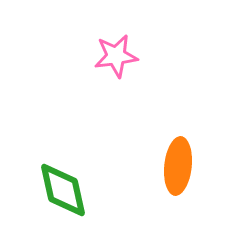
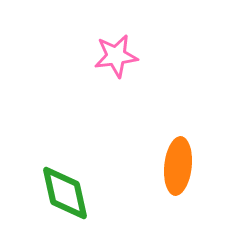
green diamond: moved 2 px right, 3 px down
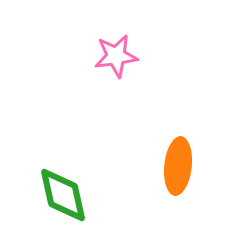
green diamond: moved 2 px left, 2 px down
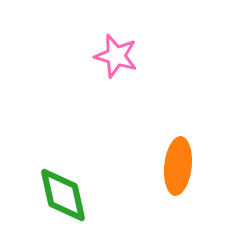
pink star: rotated 24 degrees clockwise
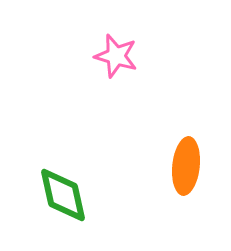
orange ellipse: moved 8 px right
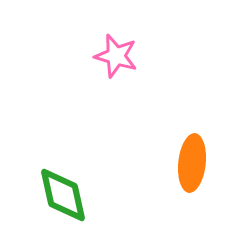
orange ellipse: moved 6 px right, 3 px up
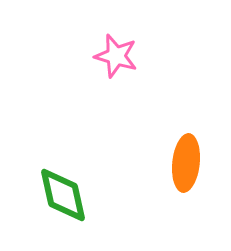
orange ellipse: moved 6 px left
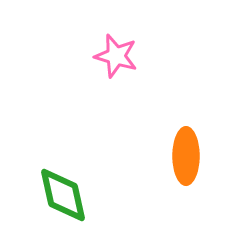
orange ellipse: moved 7 px up; rotated 6 degrees counterclockwise
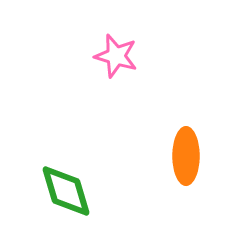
green diamond: moved 3 px right, 4 px up; rotated 4 degrees counterclockwise
